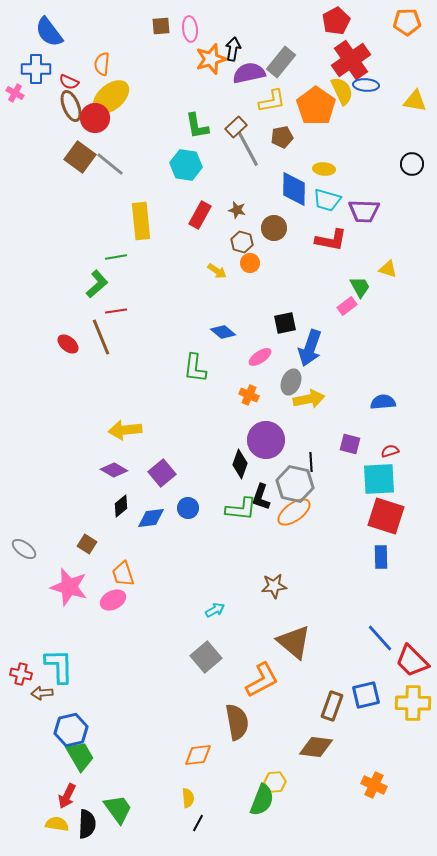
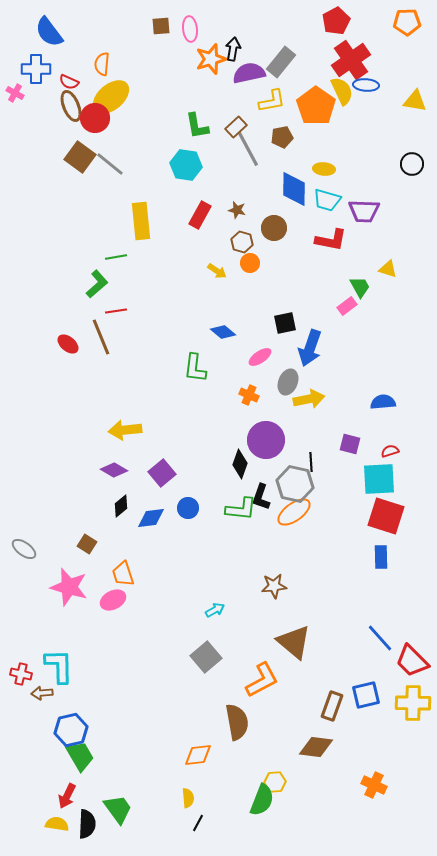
gray ellipse at (291, 382): moved 3 px left
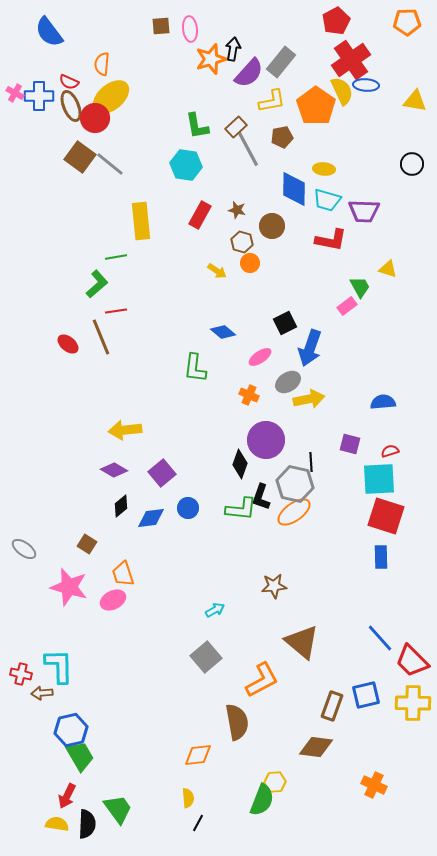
blue cross at (36, 69): moved 3 px right, 27 px down
purple semicircle at (249, 73): rotated 144 degrees clockwise
brown circle at (274, 228): moved 2 px left, 2 px up
black square at (285, 323): rotated 15 degrees counterclockwise
gray ellipse at (288, 382): rotated 35 degrees clockwise
brown triangle at (294, 642): moved 8 px right
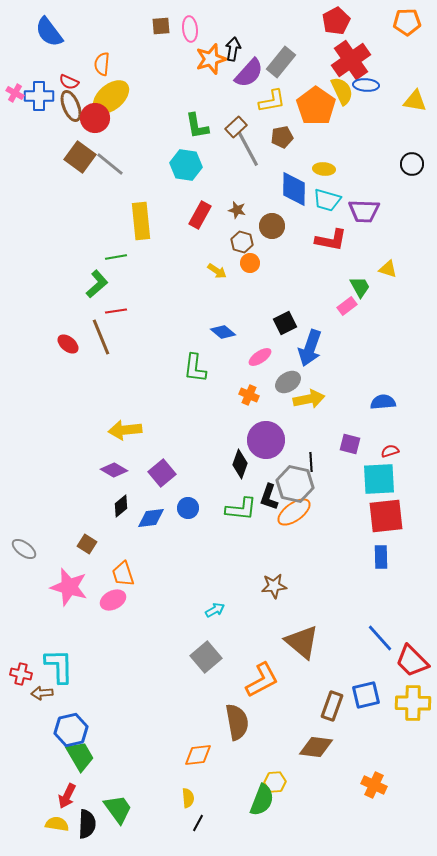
black L-shape at (261, 497): moved 8 px right
red square at (386, 516): rotated 24 degrees counterclockwise
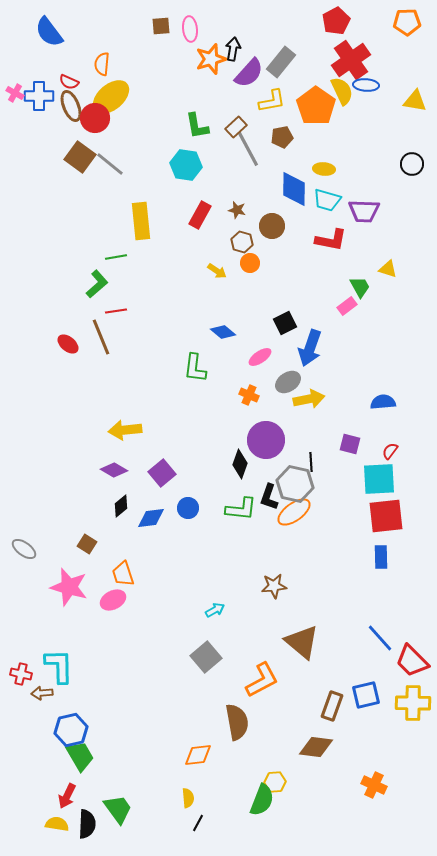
red semicircle at (390, 451): rotated 36 degrees counterclockwise
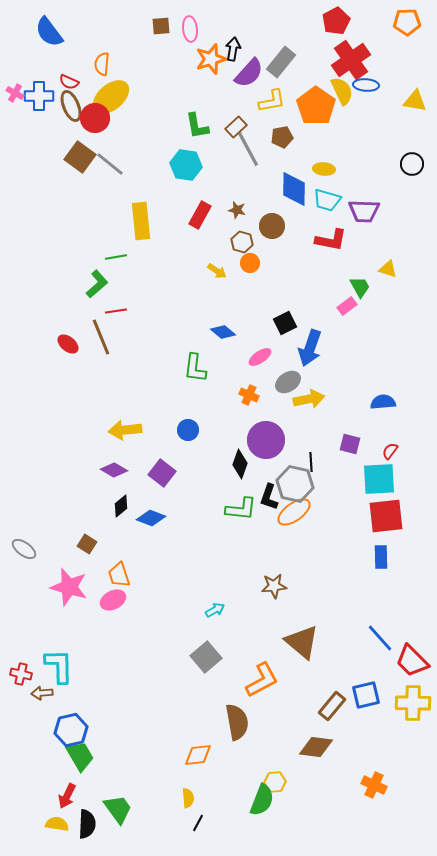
purple square at (162, 473): rotated 12 degrees counterclockwise
blue circle at (188, 508): moved 78 px up
blue diamond at (151, 518): rotated 28 degrees clockwise
orange trapezoid at (123, 574): moved 4 px left, 1 px down
brown rectangle at (332, 706): rotated 20 degrees clockwise
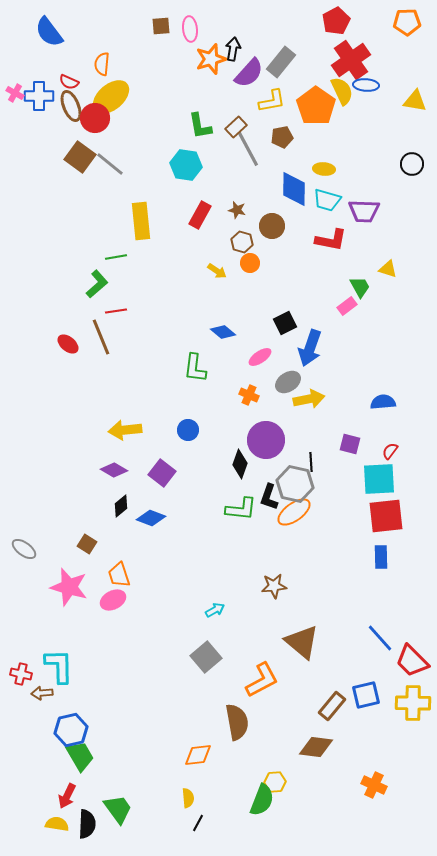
green L-shape at (197, 126): moved 3 px right
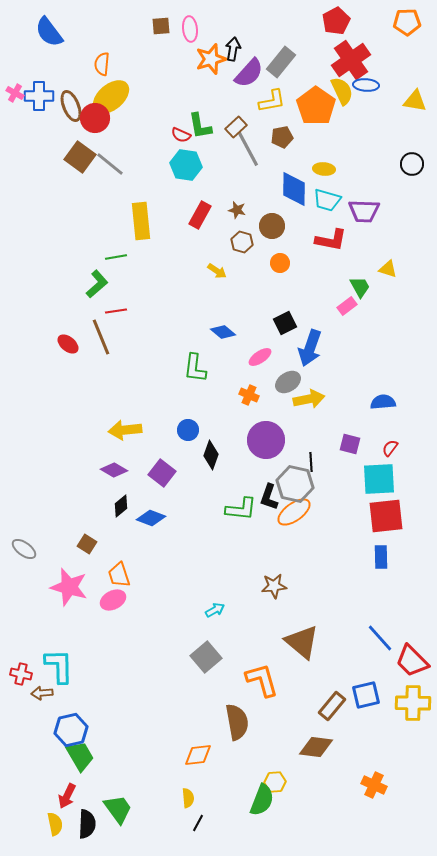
red semicircle at (69, 82): moved 112 px right, 53 px down
orange circle at (250, 263): moved 30 px right
red semicircle at (390, 451): moved 3 px up
black diamond at (240, 464): moved 29 px left, 9 px up
orange L-shape at (262, 680): rotated 78 degrees counterclockwise
yellow semicircle at (57, 824): moved 2 px left; rotated 70 degrees clockwise
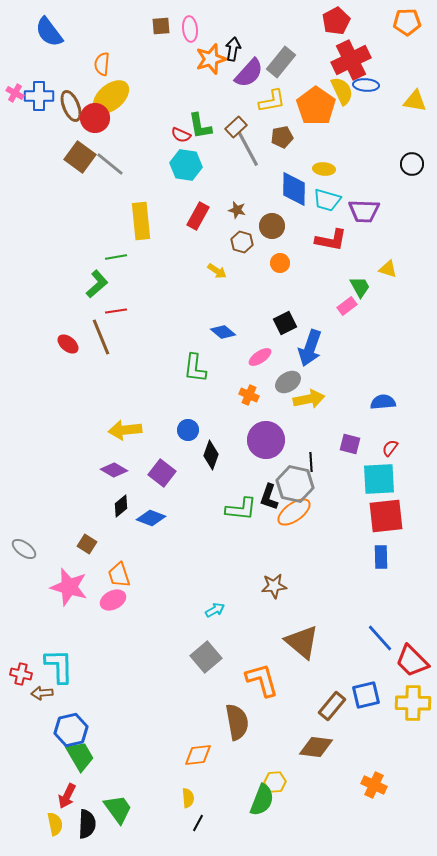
red cross at (351, 60): rotated 9 degrees clockwise
red rectangle at (200, 215): moved 2 px left, 1 px down
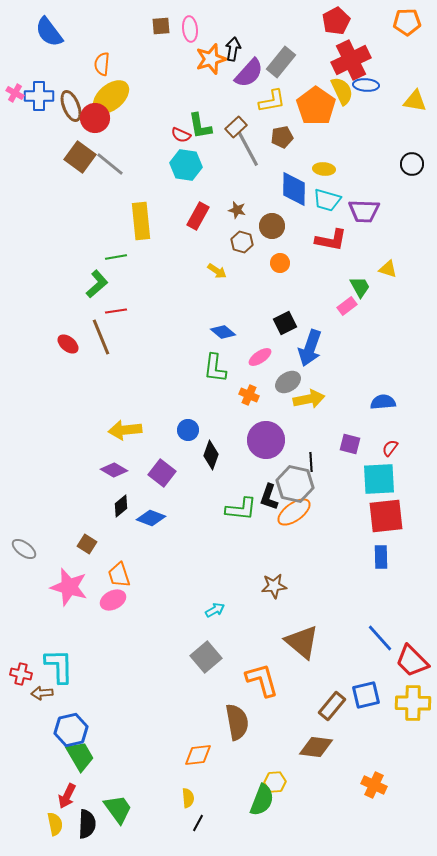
green L-shape at (195, 368): moved 20 px right
